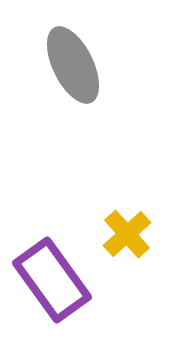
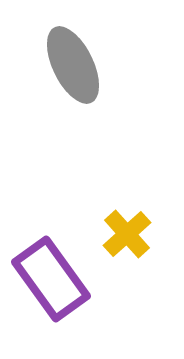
purple rectangle: moved 1 px left, 1 px up
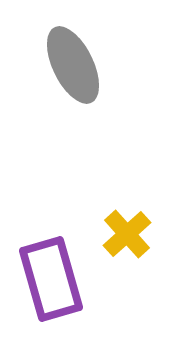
purple rectangle: rotated 20 degrees clockwise
